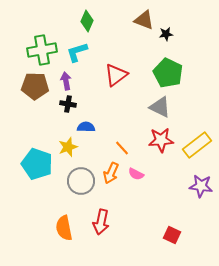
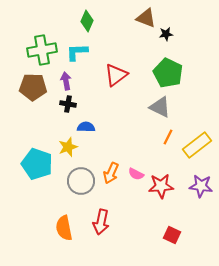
brown triangle: moved 2 px right, 2 px up
cyan L-shape: rotated 15 degrees clockwise
brown pentagon: moved 2 px left, 1 px down
red star: moved 46 px down
orange line: moved 46 px right, 11 px up; rotated 70 degrees clockwise
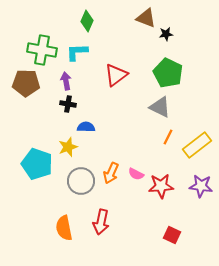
green cross: rotated 20 degrees clockwise
brown pentagon: moved 7 px left, 4 px up
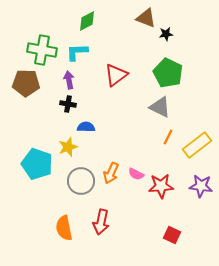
green diamond: rotated 40 degrees clockwise
purple arrow: moved 3 px right, 1 px up
